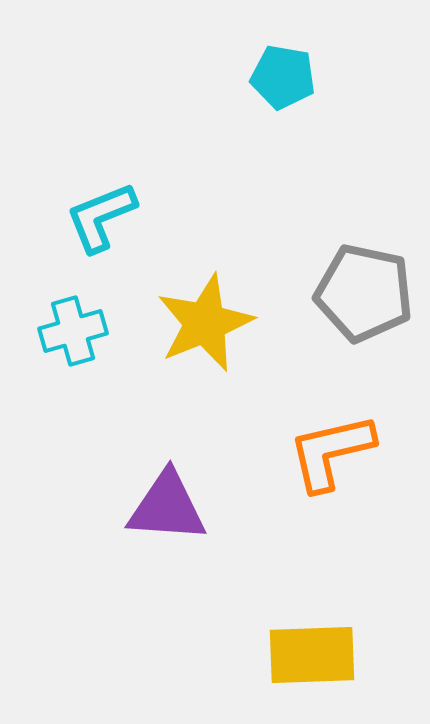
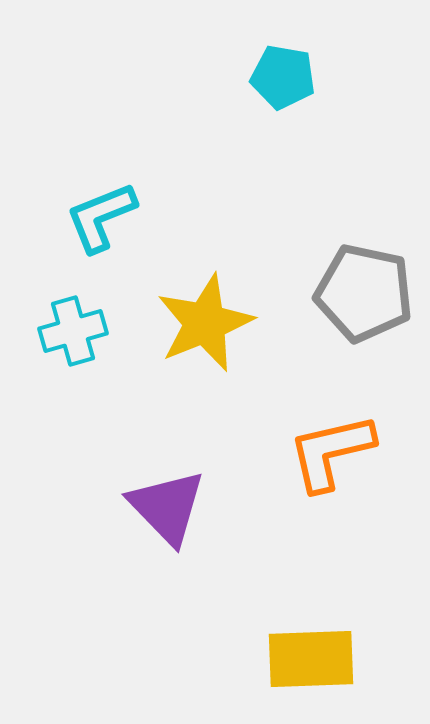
purple triangle: rotated 42 degrees clockwise
yellow rectangle: moved 1 px left, 4 px down
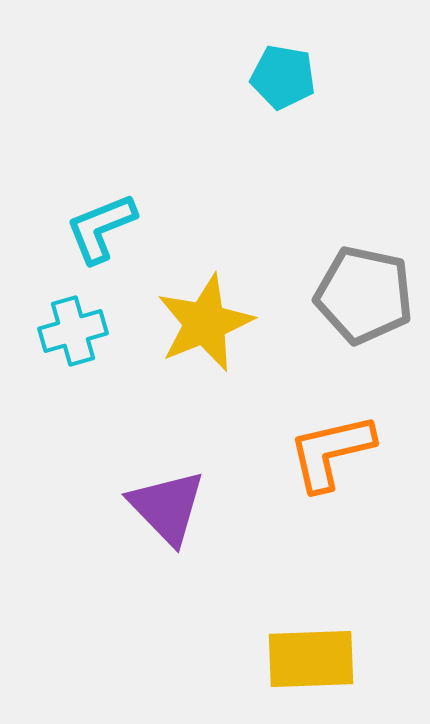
cyan L-shape: moved 11 px down
gray pentagon: moved 2 px down
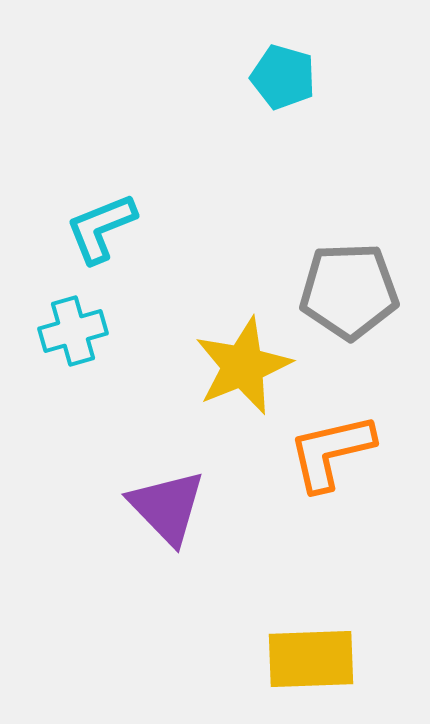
cyan pentagon: rotated 6 degrees clockwise
gray pentagon: moved 15 px left, 4 px up; rotated 14 degrees counterclockwise
yellow star: moved 38 px right, 43 px down
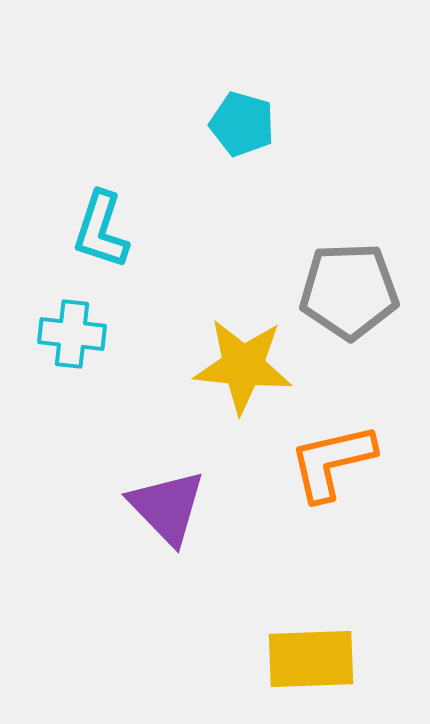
cyan pentagon: moved 41 px left, 47 px down
cyan L-shape: moved 2 px down; rotated 50 degrees counterclockwise
cyan cross: moved 1 px left, 3 px down; rotated 22 degrees clockwise
yellow star: rotated 28 degrees clockwise
orange L-shape: moved 1 px right, 10 px down
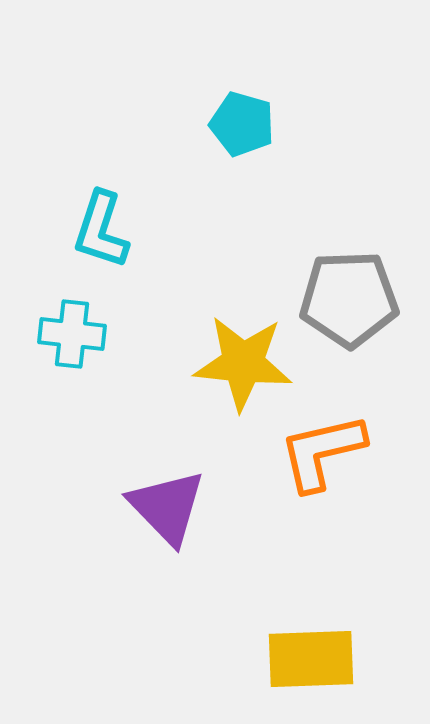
gray pentagon: moved 8 px down
yellow star: moved 3 px up
orange L-shape: moved 10 px left, 10 px up
